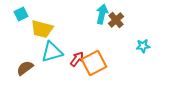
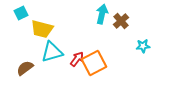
cyan square: moved 1 px up
brown cross: moved 5 px right, 1 px down
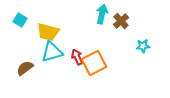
cyan square: moved 1 px left, 7 px down; rotated 32 degrees counterclockwise
yellow trapezoid: moved 6 px right, 3 px down
red arrow: moved 2 px up; rotated 63 degrees counterclockwise
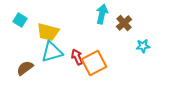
brown cross: moved 3 px right, 2 px down
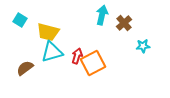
cyan arrow: moved 1 px down
red arrow: moved 1 px up; rotated 42 degrees clockwise
orange square: moved 1 px left
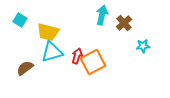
orange square: moved 1 px up
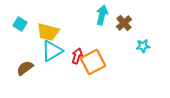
cyan square: moved 4 px down
cyan triangle: moved 1 px up; rotated 15 degrees counterclockwise
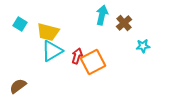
brown semicircle: moved 7 px left, 18 px down
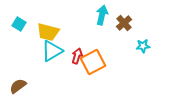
cyan square: moved 1 px left
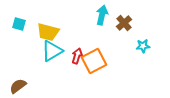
cyan square: rotated 16 degrees counterclockwise
orange square: moved 1 px right, 1 px up
